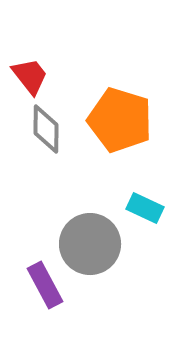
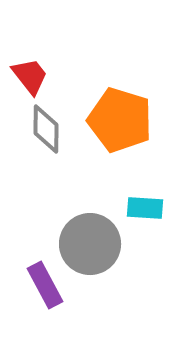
cyan rectangle: rotated 21 degrees counterclockwise
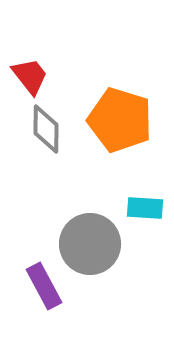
purple rectangle: moved 1 px left, 1 px down
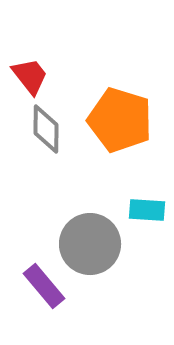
cyan rectangle: moved 2 px right, 2 px down
purple rectangle: rotated 12 degrees counterclockwise
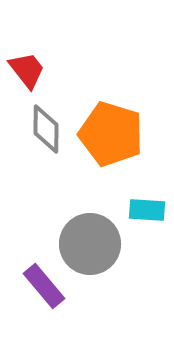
red trapezoid: moved 3 px left, 6 px up
orange pentagon: moved 9 px left, 14 px down
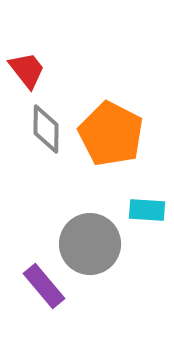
orange pentagon: rotated 10 degrees clockwise
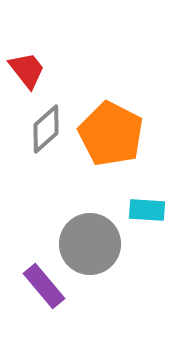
gray diamond: rotated 48 degrees clockwise
